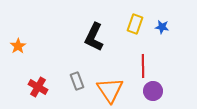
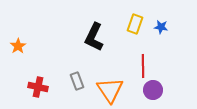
blue star: moved 1 px left
red cross: rotated 18 degrees counterclockwise
purple circle: moved 1 px up
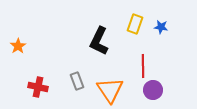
black L-shape: moved 5 px right, 4 px down
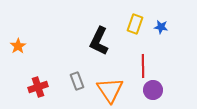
red cross: rotated 30 degrees counterclockwise
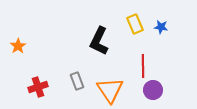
yellow rectangle: rotated 42 degrees counterclockwise
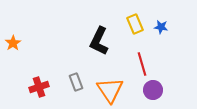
orange star: moved 5 px left, 3 px up
red line: moved 1 px left, 2 px up; rotated 15 degrees counterclockwise
gray rectangle: moved 1 px left, 1 px down
red cross: moved 1 px right
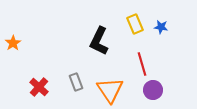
red cross: rotated 30 degrees counterclockwise
